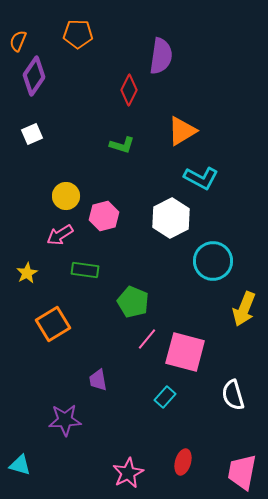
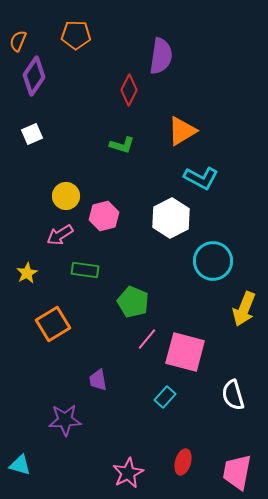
orange pentagon: moved 2 px left, 1 px down
pink trapezoid: moved 5 px left
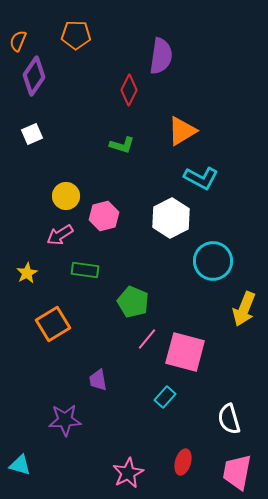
white semicircle: moved 4 px left, 24 px down
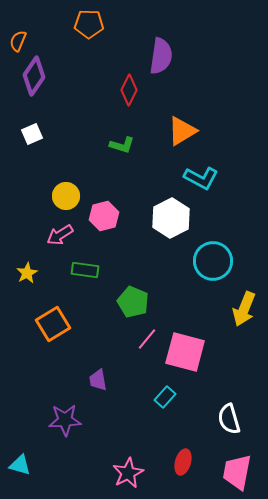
orange pentagon: moved 13 px right, 11 px up
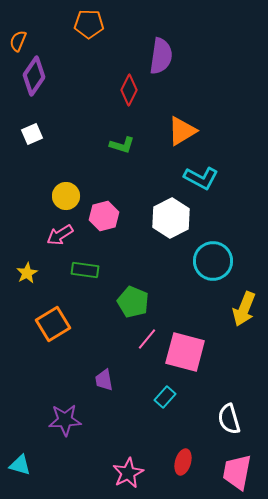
purple trapezoid: moved 6 px right
